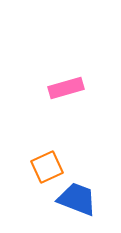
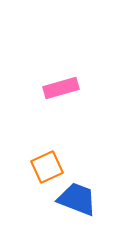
pink rectangle: moved 5 px left
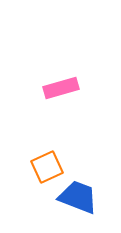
blue trapezoid: moved 1 px right, 2 px up
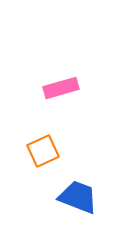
orange square: moved 4 px left, 16 px up
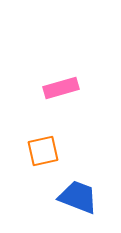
orange square: rotated 12 degrees clockwise
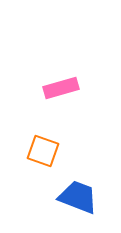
orange square: rotated 32 degrees clockwise
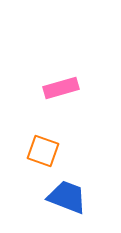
blue trapezoid: moved 11 px left
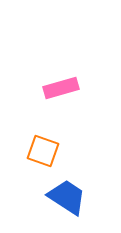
blue trapezoid: rotated 12 degrees clockwise
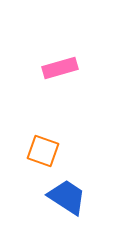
pink rectangle: moved 1 px left, 20 px up
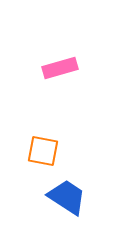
orange square: rotated 8 degrees counterclockwise
